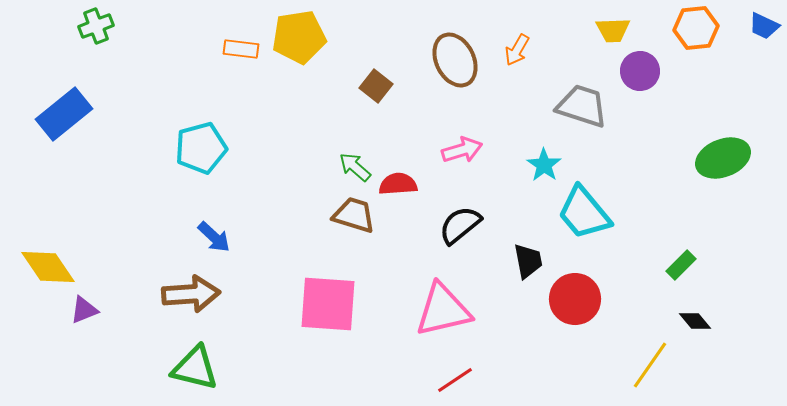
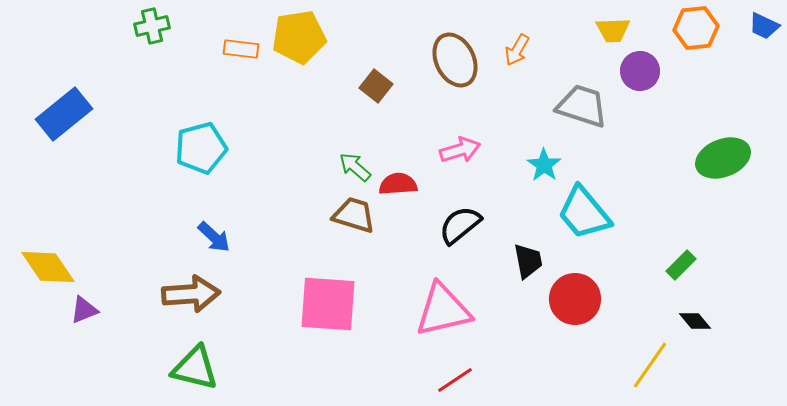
green cross: moved 56 px right; rotated 8 degrees clockwise
pink arrow: moved 2 px left
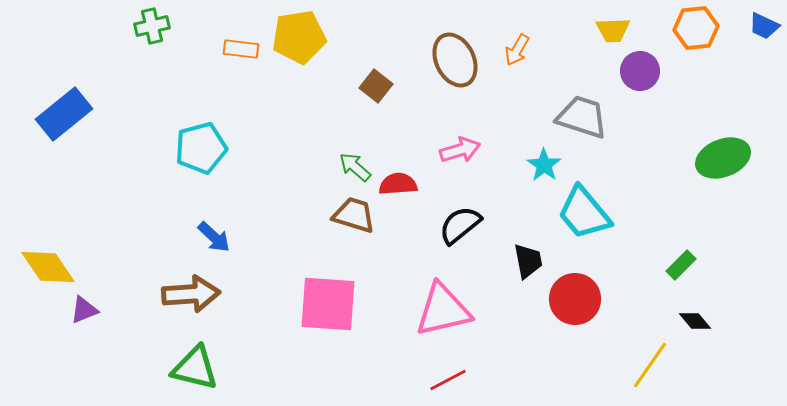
gray trapezoid: moved 11 px down
red line: moved 7 px left; rotated 6 degrees clockwise
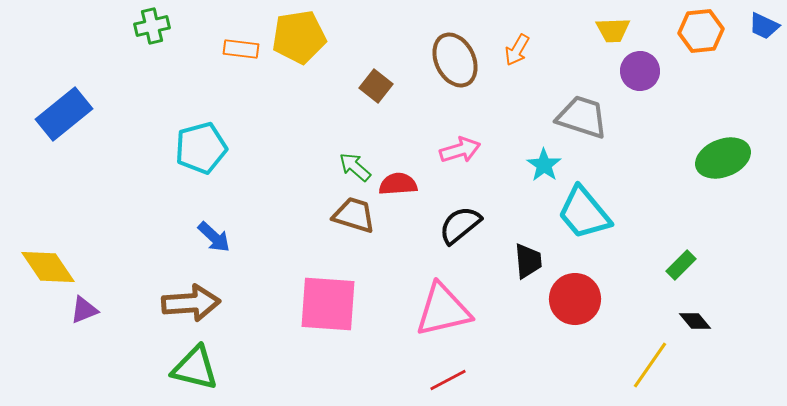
orange hexagon: moved 5 px right, 3 px down
black trapezoid: rotated 6 degrees clockwise
brown arrow: moved 9 px down
